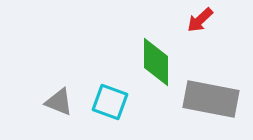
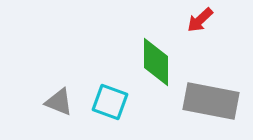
gray rectangle: moved 2 px down
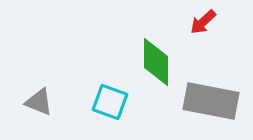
red arrow: moved 3 px right, 2 px down
gray triangle: moved 20 px left
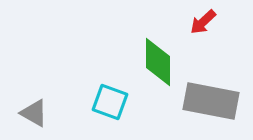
green diamond: moved 2 px right
gray triangle: moved 5 px left, 11 px down; rotated 8 degrees clockwise
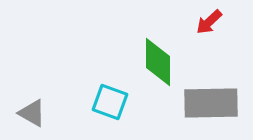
red arrow: moved 6 px right
gray rectangle: moved 2 px down; rotated 12 degrees counterclockwise
gray triangle: moved 2 px left
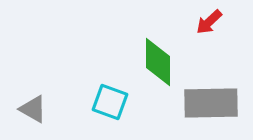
gray triangle: moved 1 px right, 4 px up
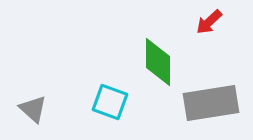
gray rectangle: rotated 8 degrees counterclockwise
gray triangle: rotated 12 degrees clockwise
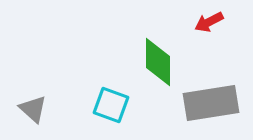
red arrow: rotated 16 degrees clockwise
cyan square: moved 1 px right, 3 px down
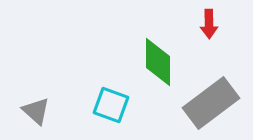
red arrow: moved 2 px down; rotated 64 degrees counterclockwise
gray rectangle: rotated 28 degrees counterclockwise
gray triangle: moved 3 px right, 2 px down
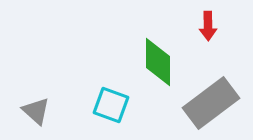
red arrow: moved 1 px left, 2 px down
